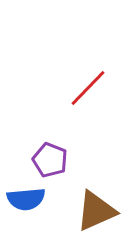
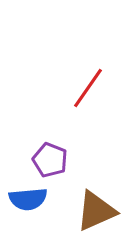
red line: rotated 9 degrees counterclockwise
blue semicircle: moved 2 px right
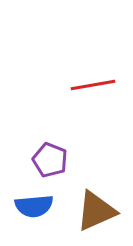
red line: moved 5 px right, 3 px up; rotated 45 degrees clockwise
blue semicircle: moved 6 px right, 7 px down
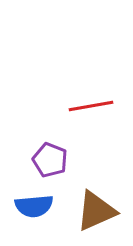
red line: moved 2 px left, 21 px down
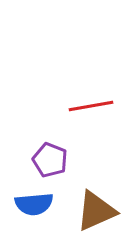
blue semicircle: moved 2 px up
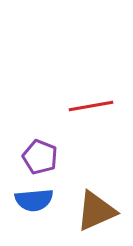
purple pentagon: moved 10 px left, 3 px up
blue semicircle: moved 4 px up
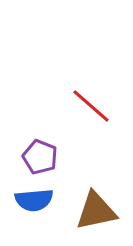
red line: rotated 51 degrees clockwise
brown triangle: rotated 12 degrees clockwise
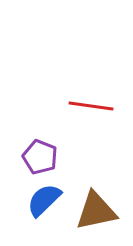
red line: rotated 33 degrees counterclockwise
blue semicircle: moved 10 px right; rotated 141 degrees clockwise
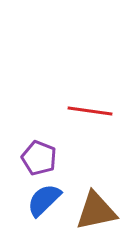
red line: moved 1 px left, 5 px down
purple pentagon: moved 1 px left, 1 px down
